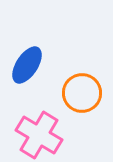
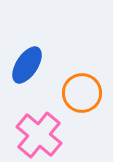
pink cross: rotated 9 degrees clockwise
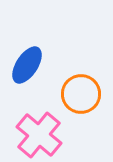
orange circle: moved 1 px left, 1 px down
